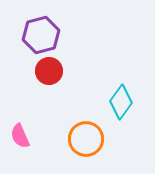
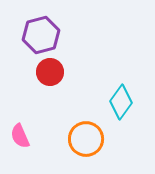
red circle: moved 1 px right, 1 px down
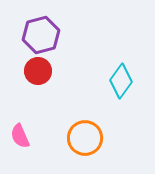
red circle: moved 12 px left, 1 px up
cyan diamond: moved 21 px up
orange circle: moved 1 px left, 1 px up
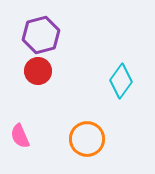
orange circle: moved 2 px right, 1 px down
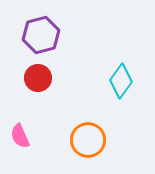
red circle: moved 7 px down
orange circle: moved 1 px right, 1 px down
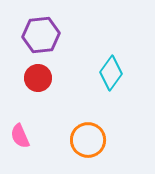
purple hexagon: rotated 9 degrees clockwise
cyan diamond: moved 10 px left, 8 px up
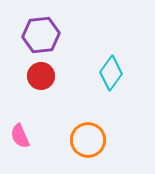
red circle: moved 3 px right, 2 px up
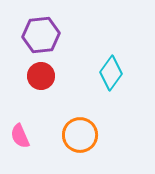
orange circle: moved 8 px left, 5 px up
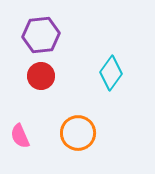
orange circle: moved 2 px left, 2 px up
